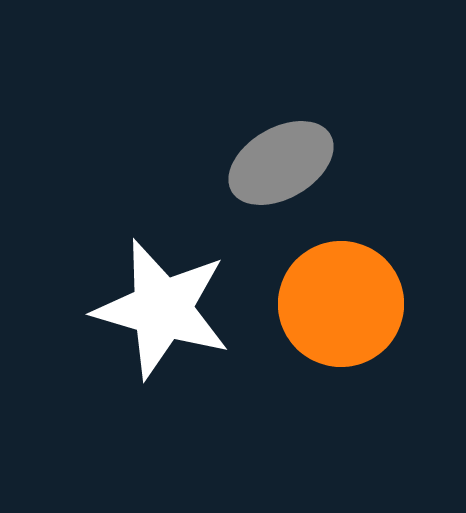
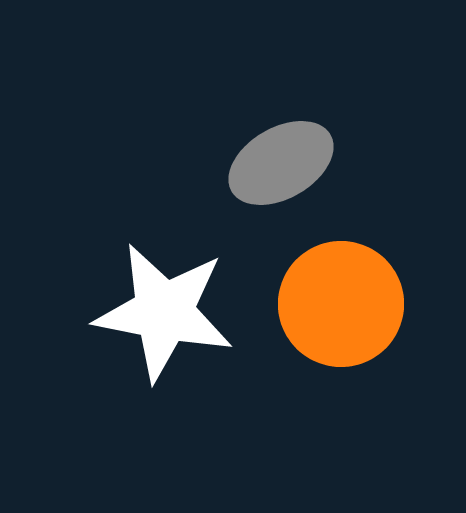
white star: moved 2 px right, 3 px down; rotated 5 degrees counterclockwise
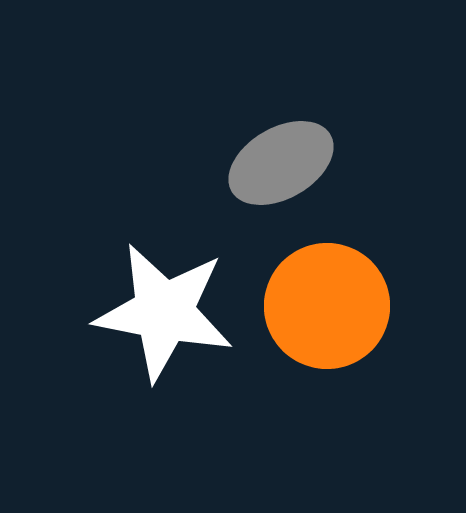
orange circle: moved 14 px left, 2 px down
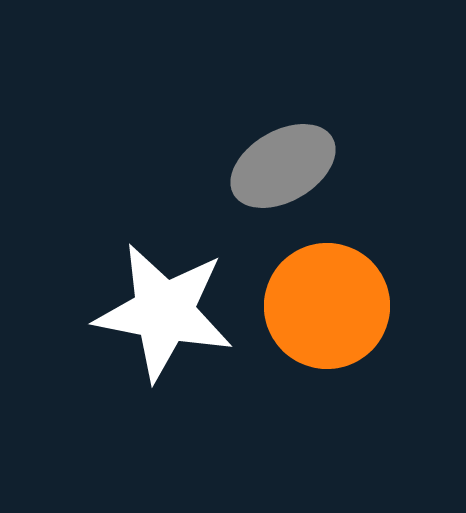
gray ellipse: moved 2 px right, 3 px down
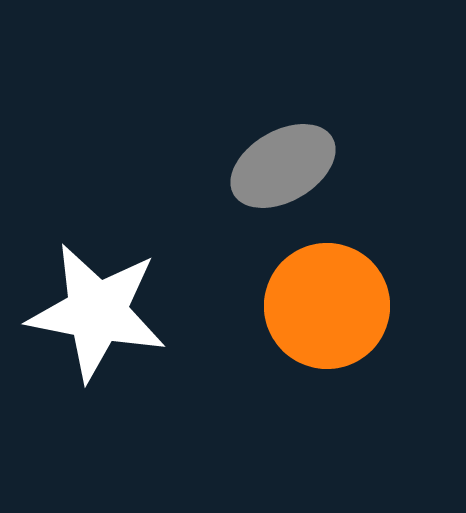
white star: moved 67 px left
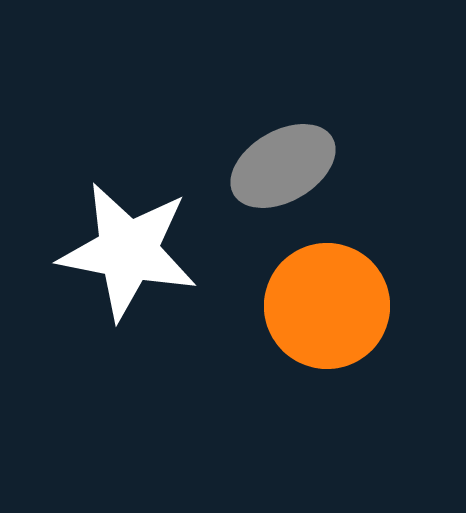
white star: moved 31 px right, 61 px up
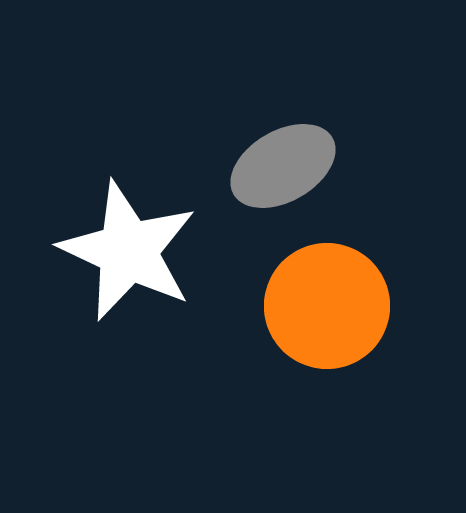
white star: rotated 14 degrees clockwise
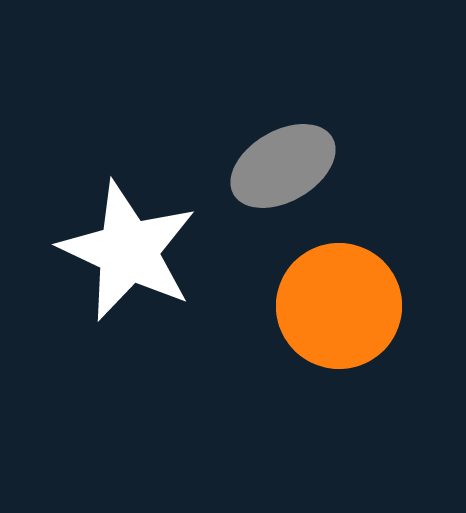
orange circle: moved 12 px right
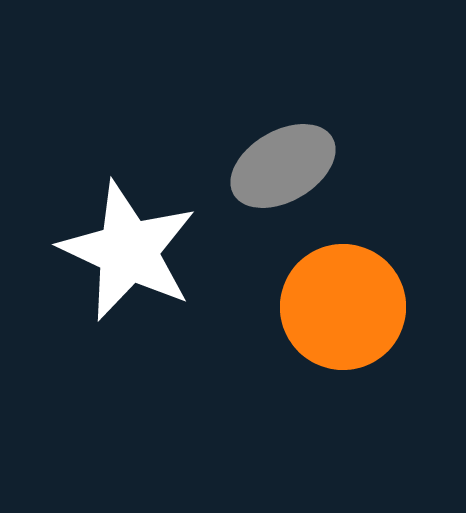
orange circle: moved 4 px right, 1 px down
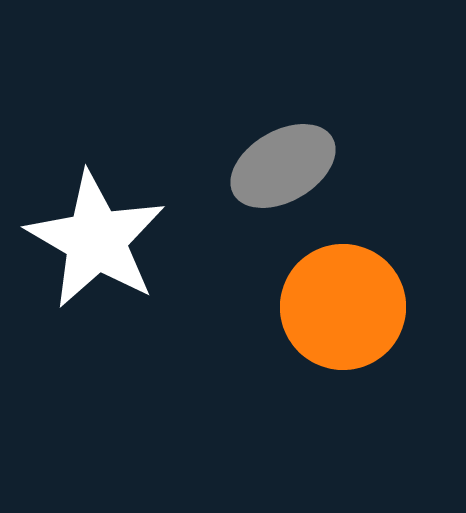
white star: moved 32 px left, 11 px up; rotated 5 degrees clockwise
